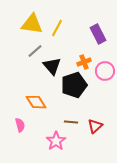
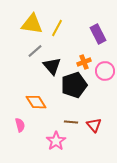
red triangle: moved 1 px left, 1 px up; rotated 28 degrees counterclockwise
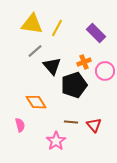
purple rectangle: moved 2 px left, 1 px up; rotated 18 degrees counterclockwise
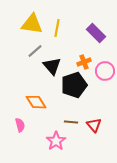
yellow line: rotated 18 degrees counterclockwise
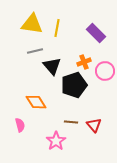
gray line: rotated 28 degrees clockwise
